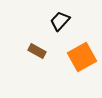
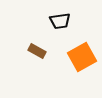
black trapezoid: rotated 140 degrees counterclockwise
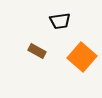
orange square: rotated 20 degrees counterclockwise
